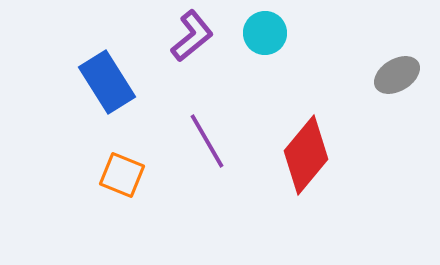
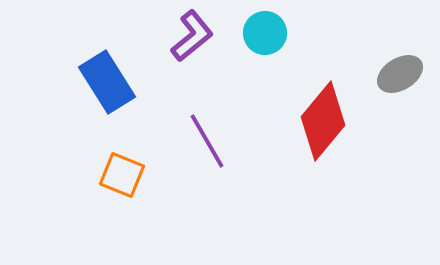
gray ellipse: moved 3 px right, 1 px up
red diamond: moved 17 px right, 34 px up
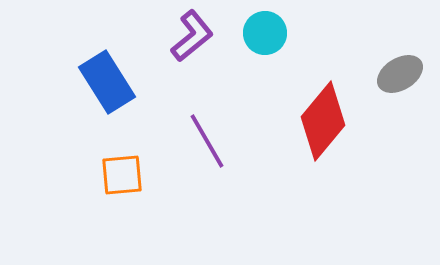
orange square: rotated 27 degrees counterclockwise
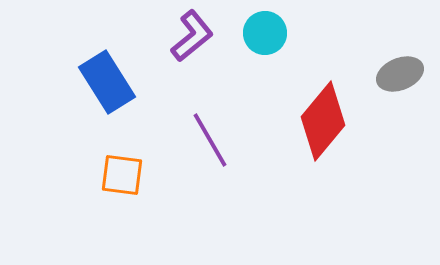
gray ellipse: rotated 9 degrees clockwise
purple line: moved 3 px right, 1 px up
orange square: rotated 12 degrees clockwise
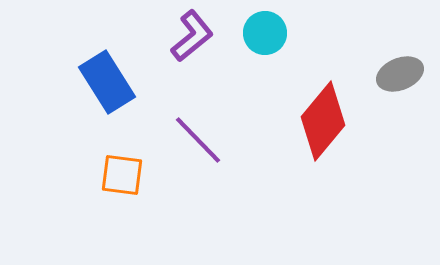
purple line: moved 12 px left; rotated 14 degrees counterclockwise
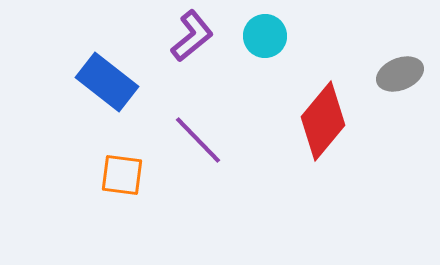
cyan circle: moved 3 px down
blue rectangle: rotated 20 degrees counterclockwise
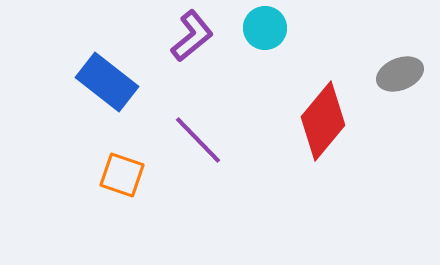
cyan circle: moved 8 px up
orange square: rotated 12 degrees clockwise
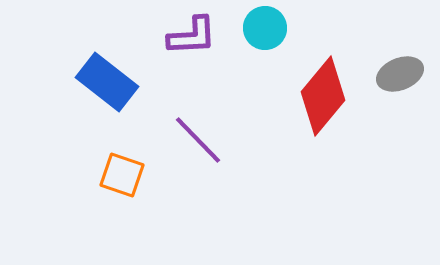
purple L-shape: rotated 36 degrees clockwise
red diamond: moved 25 px up
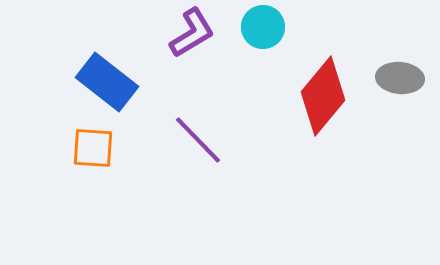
cyan circle: moved 2 px left, 1 px up
purple L-shape: moved 3 px up; rotated 28 degrees counterclockwise
gray ellipse: moved 4 px down; rotated 27 degrees clockwise
orange square: moved 29 px left, 27 px up; rotated 15 degrees counterclockwise
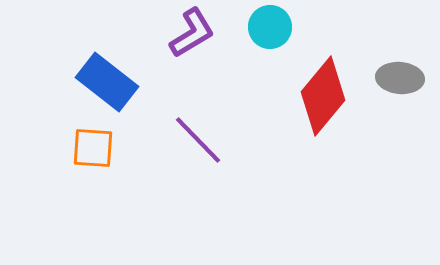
cyan circle: moved 7 px right
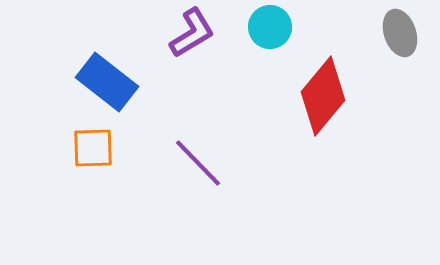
gray ellipse: moved 45 px up; rotated 66 degrees clockwise
purple line: moved 23 px down
orange square: rotated 6 degrees counterclockwise
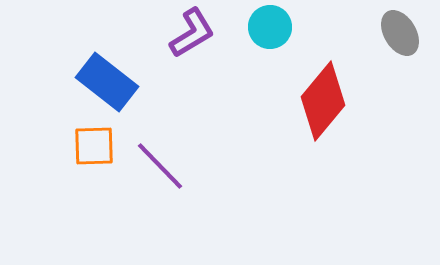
gray ellipse: rotated 12 degrees counterclockwise
red diamond: moved 5 px down
orange square: moved 1 px right, 2 px up
purple line: moved 38 px left, 3 px down
